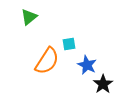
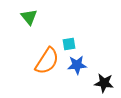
green triangle: rotated 30 degrees counterclockwise
blue star: moved 10 px left; rotated 30 degrees counterclockwise
black star: moved 1 px right, 1 px up; rotated 30 degrees counterclockwise
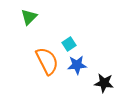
green triangle: rotated 24 degrees clockwise
cyan square: rotated 24 degrees counterclockwise
orange semicircle: rotated 60 degrees counterclockwise
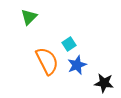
blue star: rotated 18 degrees counterclockwise
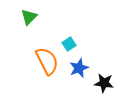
blue star: moved 2 px right, 3 px down
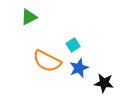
green triangle: rotated 18 degrees clockwise
cyan square: moved 4 px right, 1 px down
orange semicircle: rotated 144 degrees clockwise
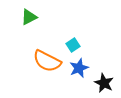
black star: rotated 18 degrees clockwise
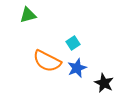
green triangle: moved 1 px left, 2 px up; rotated 12 degrees clockwise
cyan square: moved 2 px up
blue star: moved 2 px left
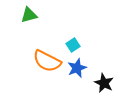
green triangle: moved 1 px right
cyan square: moved 2 px down
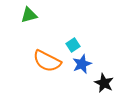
blue star: moved 5 px right, 4 px up
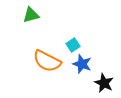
green triangle: moved 2 px right
blue star: rotated 30 degrees counterclockwise
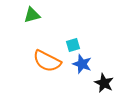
green triangle: moved 1 px right
cyan square: rotated 16 degrees clockwise
